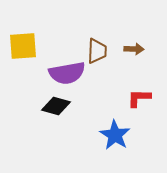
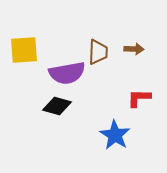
yellow square: moved 1 px right, 4 px down
brown trapezoid: moved 1 px right, 1 px down
black diamond: moved 1 px right
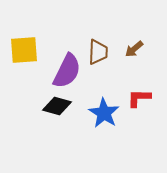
brown arrow: rotated 138 degrees clockwise
purple semicircle: moved 2 px up; rotated 54 degrees counterclockwise
blue star: moved 11 px left, 22 px up
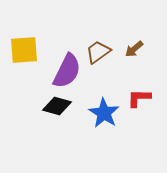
brown trapezoid: rotated 128 degrees counterclockwise
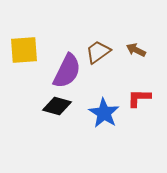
brown arrow: moved 2 px right, 1 px down; rotated 66 degrees clockwise
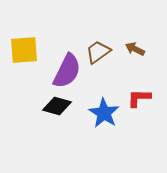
brown arrow: moved 1 px left, 1 px up
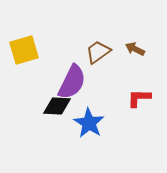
yellow square: rotated 12 degrees counterclockwise
purple semicircle: moved 5 px right, 11 px down
black diamond: rotated 12 degrees counterclockwise
blue star: moved 15 px left, 10 px down
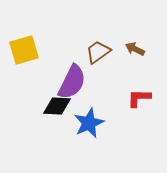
blue star: rotated 16 degrees clockwise
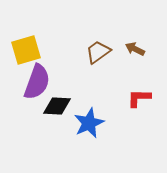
yellow square: moved 2 px right
purple semicircle: moved 35 px left; rotated 6 degrees counterclockwise
